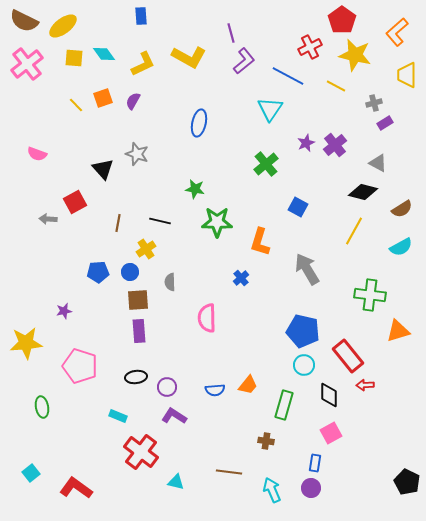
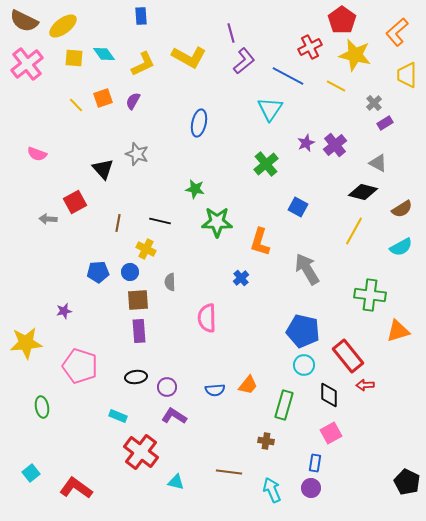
gray cross at (374, 103): rotated 28 degrees counterclockwise
yellow cross at (146, 249): rotated 30 degrees counterclockwise
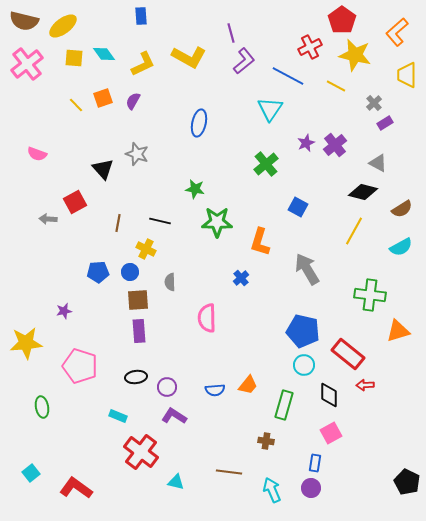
brown semicircle at (24, 21): rotated 12 degrees counterclockwise
red rectangle at (348, 356): moved 2 px up; rotated 12 degrees counterclockwise
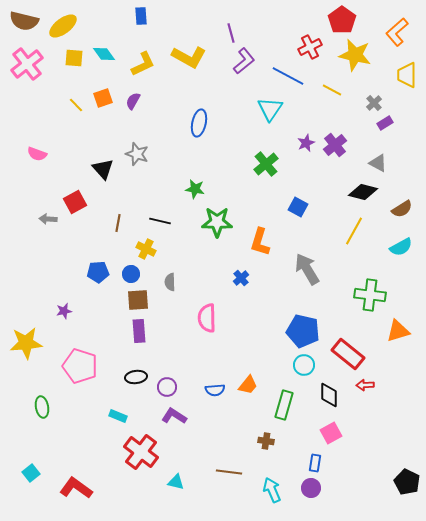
yellow line at (336, 86): moved 4 px left, 4 px down
blue circle at (130, 272): moved 1 px right, 2 px down
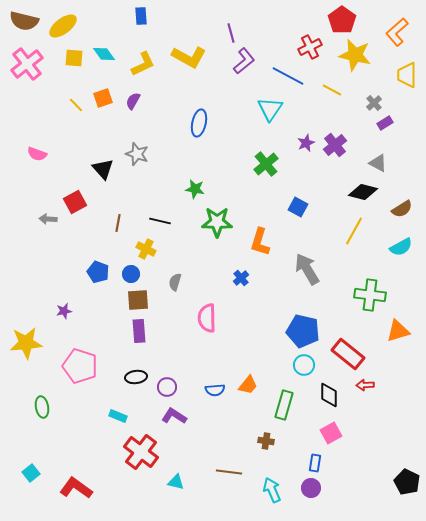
blue pentagon at (98, 272): rotated 25 degrees clockwise
gray semicircle at (170, 282): moved 5 px right; rotated 18 degrees clockwise
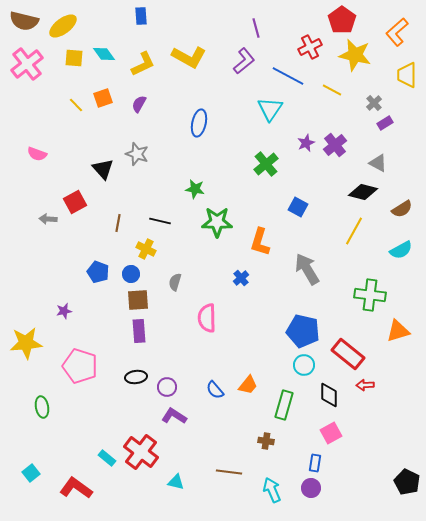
purple line at (231, 33): moved 25 px right, 5 px up
purple semicircle at (133, 101): moved 6 px right, 3 px down
cyan semicircle at (401, 247): moved 3 px down
blue semicircle at (215, 390): rotated 54 degrees clockwise
cyan rectangle at (118, 416): moved 11 px left, 42 px down; rotated 18 degrees clockwise
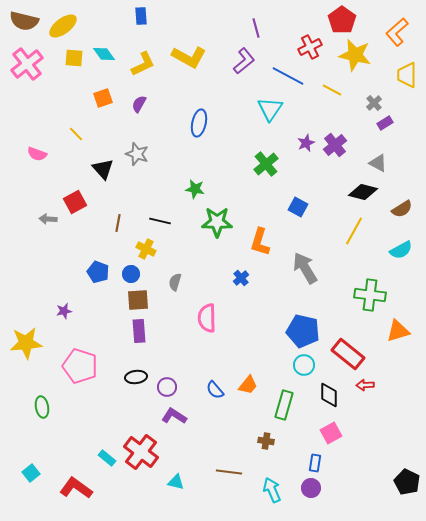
yellow line at (76, 105): moved 29 px down
gray arrow at (307, 269): moved 2 px left, 1 px up
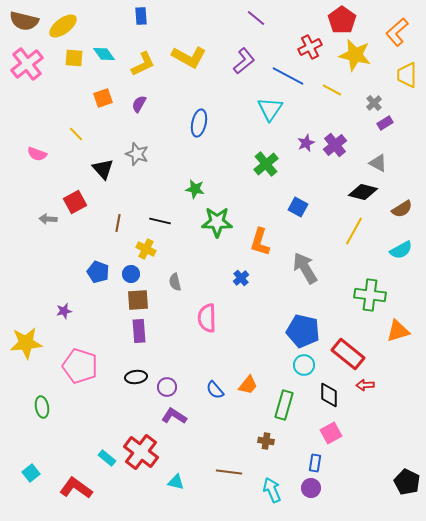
purple line at (256, 28): moved 10 px up; rotated 36 degrees counterclockwise
gray semicircle at (175, 282): rotated 30 degrees counterclockwise
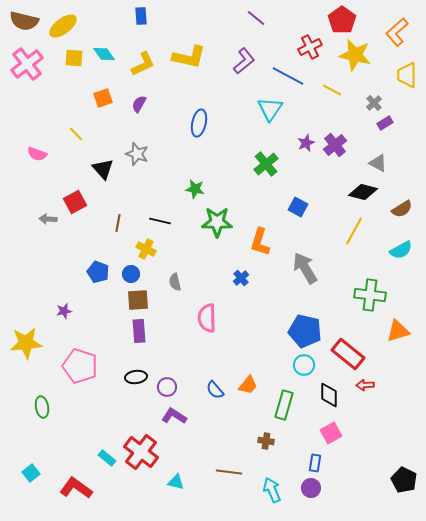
yellow L-shape at (189, 57): rotated 16 degrees counterclockwise
blue pentagon at (303, 331): moved 2 px right
black pentagon at (407, 482): moved 3 px left, 2 px up
